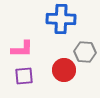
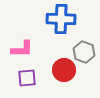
gray hexagon: moved 1 px left; rotated 15 degrees clockwise
purple square: moved 3 px right, 2 px down
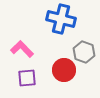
blue cross: rotated 12 degrees clockwise
pink L-shape: rotated 135 degrees counterclockwise
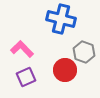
red circle: moved 1 px right
purple square: moved 1 px left, 1 px up; rotated 18 degrees counterclockwise
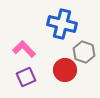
blue cross: moved 1 px right, 5 px down
pink L-shape: moved 2 px right
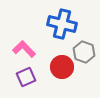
red circle: moved 3 px left, 3 px up
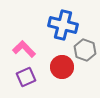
blue cross: moved 1 px right, 1 px down
gray hexagon: moved 1 px right, 2 px up
